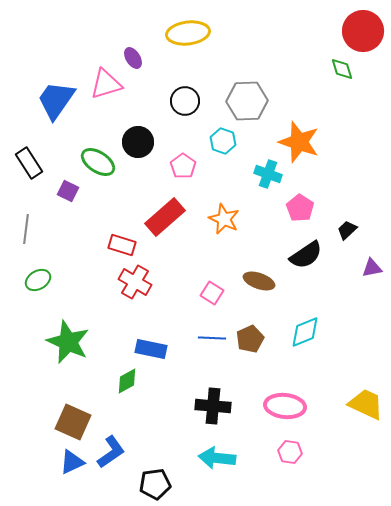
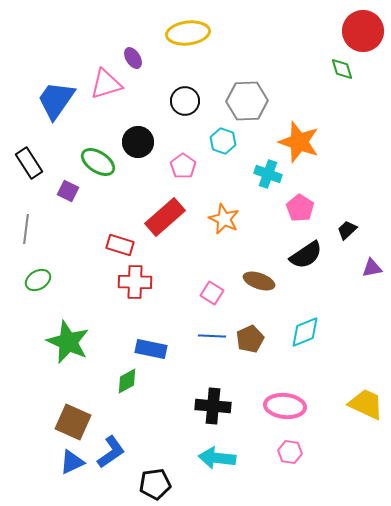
red rectangle at (122, 245): moved 2 px left
red cross at (135, 282): rotated 28 degrees counterclockwise
blue line at (212, 338): moved 2 px up
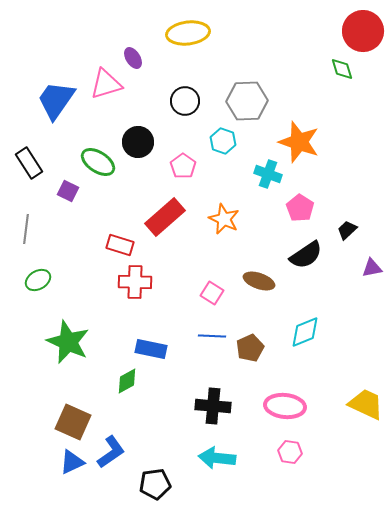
brown pentagon at (250, 339): moved 9 px down
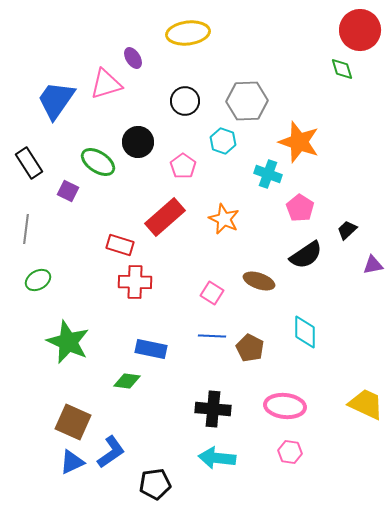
red circle at (363, 31): moved 3 px left, 1 px up
purple triangle at (372, 268): moved 1 px right, 3 px up
cyan diamond at (305, 332): rotated 68 degrees counterclockwise
brown pentagon at (250, 348): rotated 20 degrees counterclockwise
green diamond at (127, 381): rotated 36 degrees clockwise
black cross at (213, 406): moved 3 px down
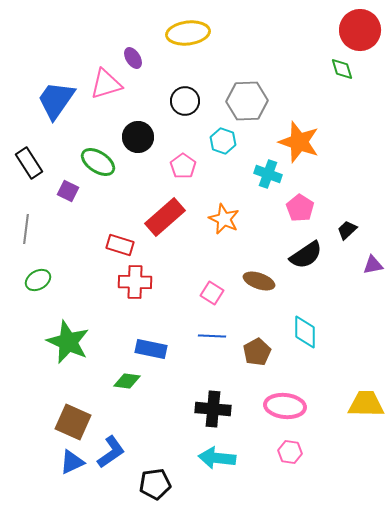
black circle at (138, 142): moved 5 px up
brown pentagon at (250, 348): moved 7 px right, 4 px down; rotated 16 degrees clockwise
yellow trapezoid at (366, 404): rotated 24 degrees counterclockwise
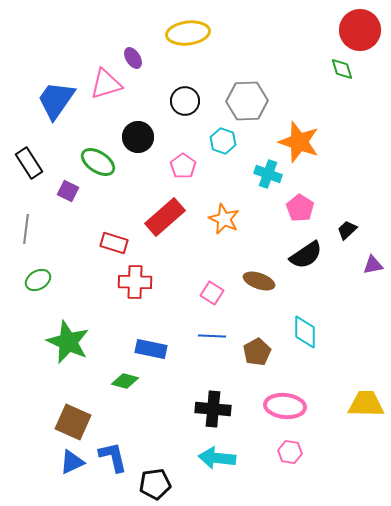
red rectangle at (120, 245): moved 6 px left, 2 px up
green diamond at (127, 381): moved 2 px left; rotated 8 degrees clockwise
blue L-shape at (111, 452): moved 2 px right, 5 px down; rotated 68 degrees counterclockwise
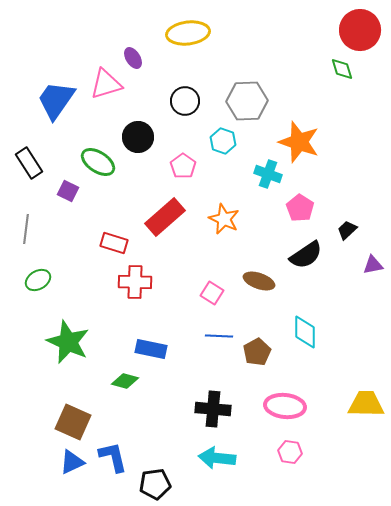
blue line at (212, 336): moved 7 px right
